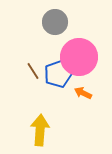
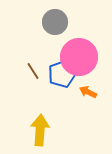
blue pentagon: moved 4 px right
orange arrow: moved 5 px right, 1 px up
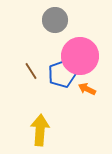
gray circle: moved 2 px up
pink circle: moved 1 px right, 1 px up
brown line: moved 2 px left
orange arrow: moved 1 px left, 3 px up
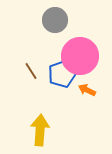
orange arrow: moved 1 px down
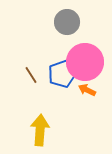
gray circle: moved 12 px right, 2 px down
pink circle: moved 5 px right, 6 px down
brown line: moved 4 px down
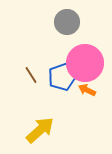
pink circle: moved 1 px down
blue pentagon: moved 3 px down
yellow arrow: rotated 44 degrees clockwise
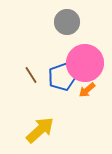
orange arrow: rotated 66 degrees counterclockwise
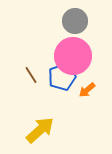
gray circle: moved 8 px right, 1 px up
pink circle: moved 12 px left, 7 px up
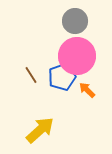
pink circle: moved 4 px right
orange arrow: rotated 84 degrees clockwise
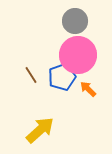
pink circle: moved 1 px right, 1 px up
orange arrow: moved 1 px right, 1 px up
